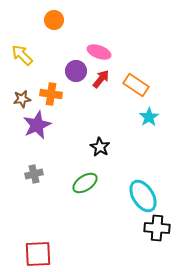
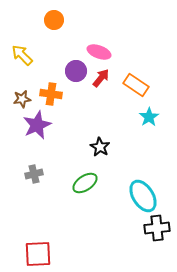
red arrow: moved 1 px up
black cross: rotated 10 degrees counterclockwise
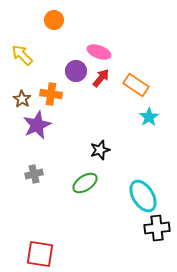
brown star: rotated 30 degrees counterclockwise
black star: moved 3 px down; rotated 24 degrees clockwise
red square: moved 2 px right; rotated 12 degrees clockwise
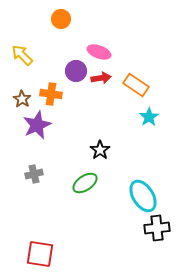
orange circle: moved 7 px right, 1 px up
red arrow: rotated 42 degrees clockwise
black star: rotated 18 degrees counterclockwise
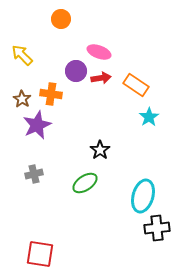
cyan ellipse: rotated 48 degrees clockwise
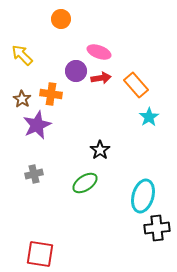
orange rectangle: rotated 15 degrees clockwise
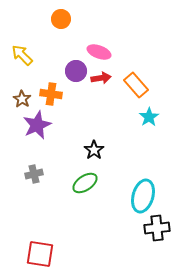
black star: moved 6 px left
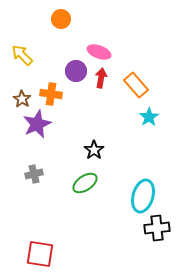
red arrow: rotated 72 degrees counterclockwise
purple star: moved 1 px up
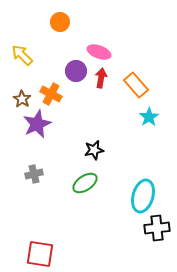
orange circle: moved 1 px left, 3 px down
orange cross: rotated 20 degrees clockwise
black star: rotated 24 degrees clockwise
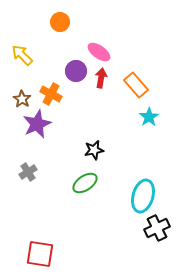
pink ellipse: rotated 15 degrees clockwise
gray cross: moved 6 px left, 2 px up; rotated 18 degrees counterclockwise
black cross: rotated 20 degrees counterclockwise
